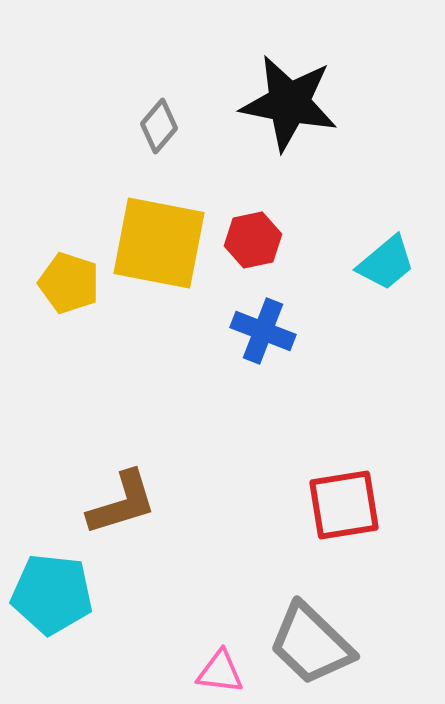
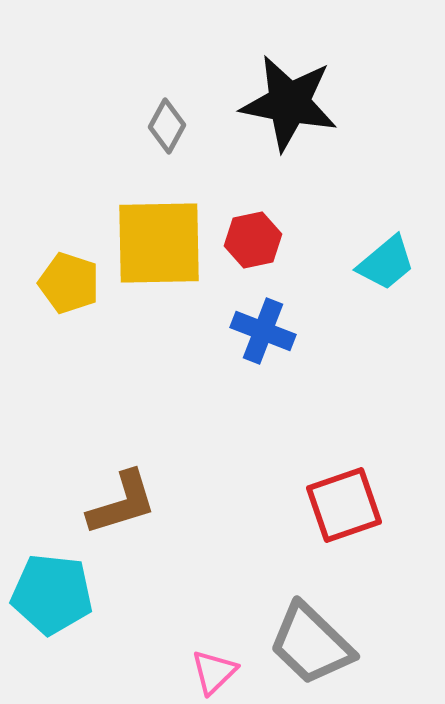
gray diamond: moved 8 px right; rotated 12 degrees counterclockwise
yellow square: rotated 12 degrees counterclockwise
red square: rotated 10 degrees counterclockwise
pink triangle: moved 6 px left; rotated 51 degrees counterclockwise
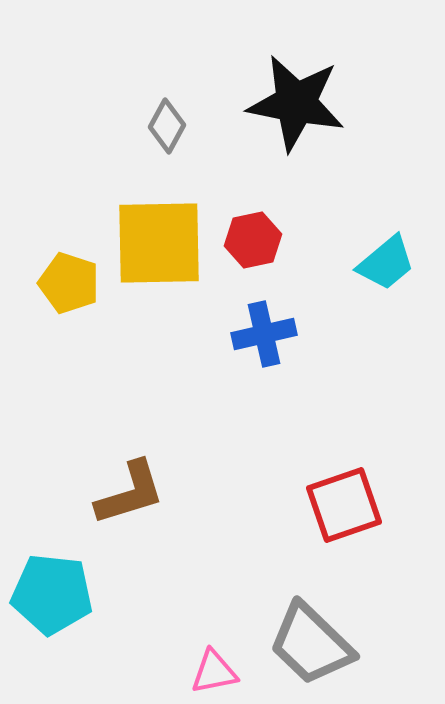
black star: moved 7 px right
blue cross: moved 1 px right, 3 px down; rotated 34 degrees counterclockwise
brown L-shape: moved 8 px right, 10 px up
pink triangle: rotated 33 degrees clockwise
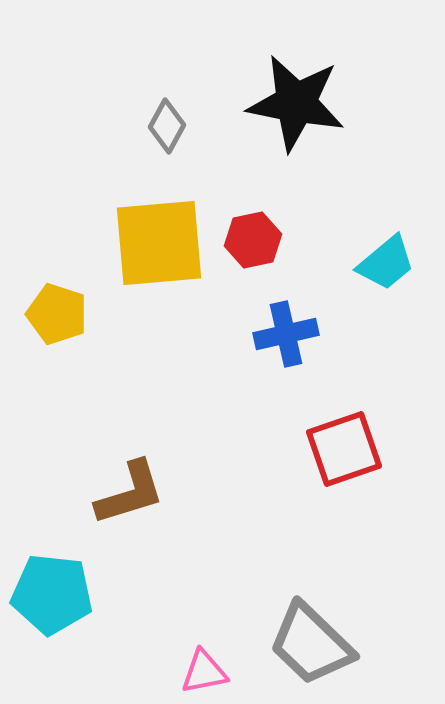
yellow square: rotated 4 degrees counterclockwise
yellow pentagon: moved 12 px left, 31 px down
blue cross: moved 22 px right
red square: moved 56 px up
pink triangle: moved 10 px left
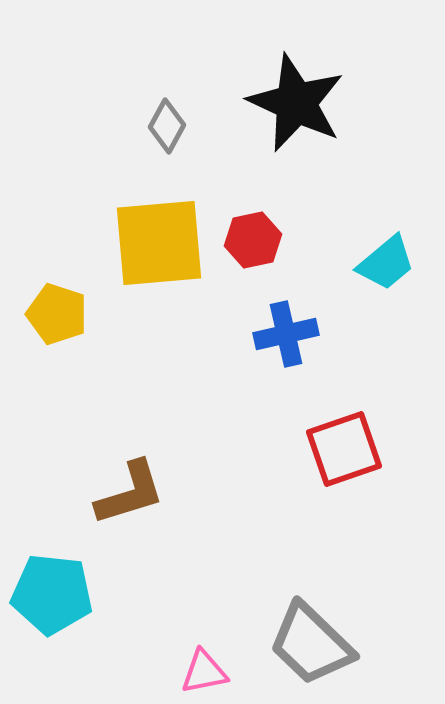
black star: rotated 14 degrees clockwise
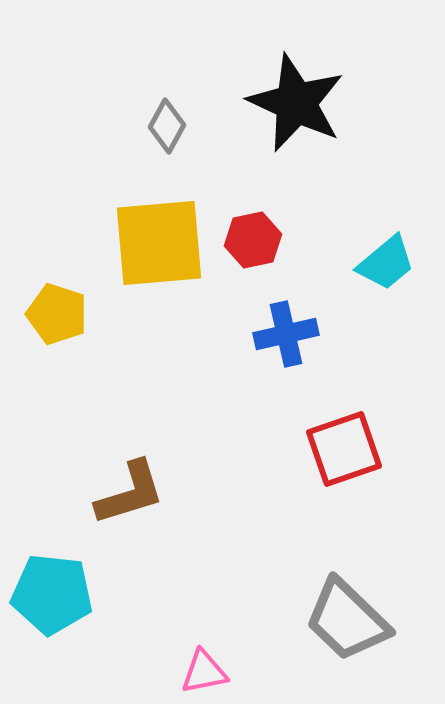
gray trapezoid: moved 36 px right, 24 px up
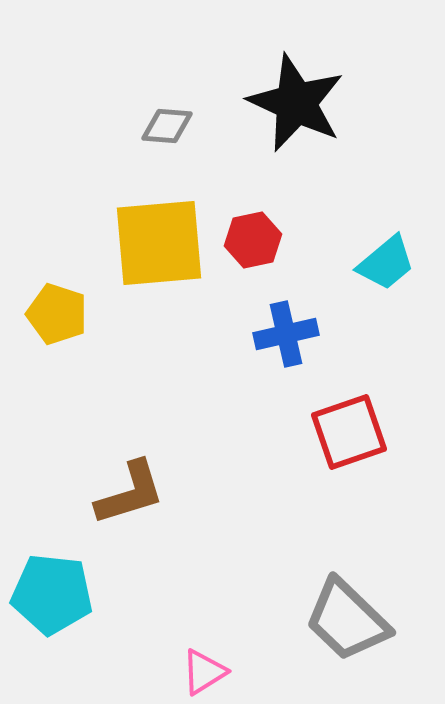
gray diamond: rotated 66 degrees clockwise
red square: moved 5 px right, 17 px up
pink triangle: rotated 21 degrees counterclockwise
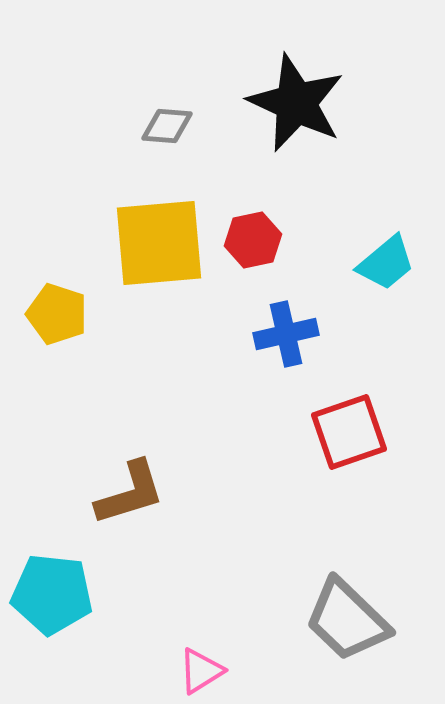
pink triangle: moved 3 px left, 1 px up
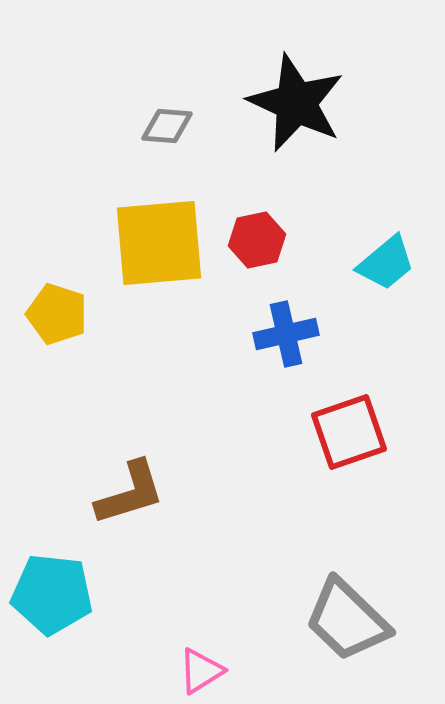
red hexagon: moved 4 px right
